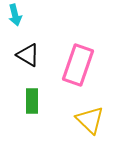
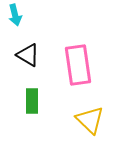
pink rectangle: rotated 27 degrees counterclockwise
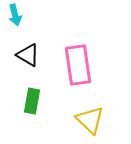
green rectangle: rotated 10 degrees clockwise
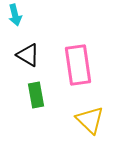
green rectangle: moved 4 px right, 6 px up; rotated 20 degrees counterclockwise
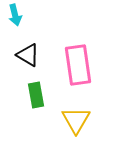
yellow triangle: moved 14 px left; rotated 16 degrees clockwise
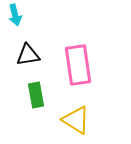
black triangle: rotated 40 degrees counterclockwise
yellow triangle: rotated 28 degrees counterclockwise
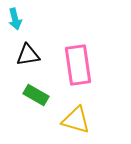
cyan arrow: moved 4 px down
green rectangle: rotated 50 degrees counterclockwise
yellow triangle: rotated 16 degrees counterclockwise
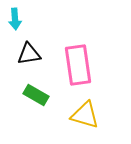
cyan arrow: rotated 10 degrees clockwise
black triangle: moved 1 px right, 1 px up
yellow triangle: moved 9 px right, 5 px up
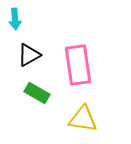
black triangle: moved 1 px down; rotated 20 degrees counterclockwise
green rectangle: moved 1 px right, 2 px up
yellow triangle: moved 2 px left, 4 px down; rotated 8 degrees counterclockwise
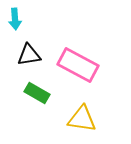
black triangle: rotated 20 degrees clockwise
pink rectangle: rotated 54 degrees counterclockwise
yellow triangle: moved 1 px left
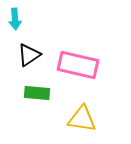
black triangle: rotated 25 degrees counterclockwise
pink rectangle: rotated 15 degrees counterclockwise
green rectangle: rotated 25 degrees counterclockwise
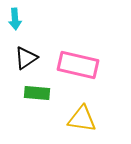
black triangle: moved 3 px left, 3 px down
